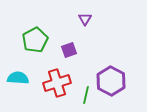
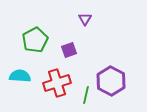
cyan semicircle: moved 2 px right, 2 px up
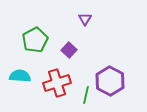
purple square: rotated 28 degrees counterclockwise
purple hexagon: moved 1 px left
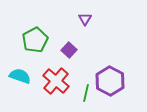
cyan semicircle: rotated 15 degrees clockwise
red cross: moved 1 px left, 2 px up; rotated 32 degrees counterclockwise
green line: moved 2 px up
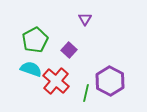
cyan semicircle: moved 11 px right, 7 px up
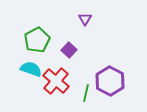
green pentagon: moved 2 px right
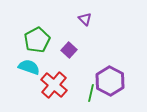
purple triangle: rotated 16 degrees counterclockwise
cyan semicircle: moved 2 px left, 2 px up
red cross: moved 2 px left, 4 px down
green line: moved 5 px right
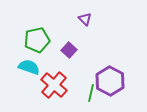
green pentagon: rotated 15 degrees clockwise
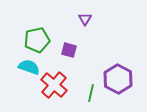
purple triangle: rotated 16 degrees clockwise
purple square: rotated 28 degrees counterclockwise
purple hexagon: moved 8 px right, 2 px up
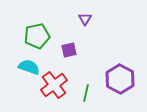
green pentagon: moved 4 px up
purple square: rotated 28 degrees counterclockwise
purple hexagon: moved 2 px right
red cross: rotated 12 degrees clockwise
green line: moved 5 px left
